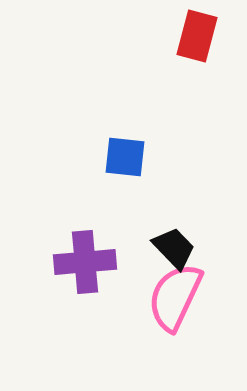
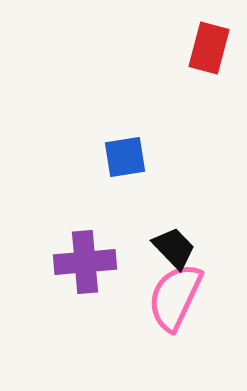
red rectangle: moved 12 px right, 12 px down
blue square: rotated 15 degrees counterclockwise
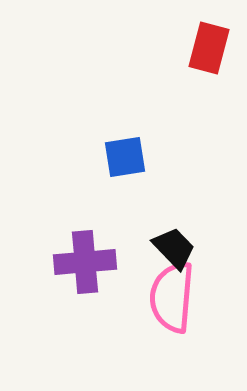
pink semicircle: moved 3 px left; rotated 20 degrees counterclockwise
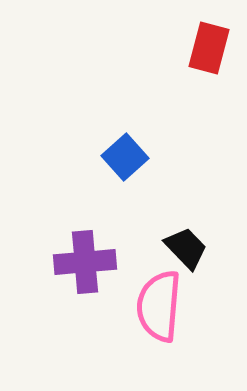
blue square: rotated 33 degrees counterclockwise
black trapezoid: moved 12 px right
pink semicircle: moved 13 px left, 9 px down
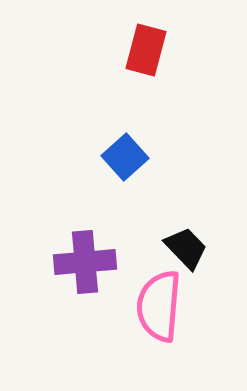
red rectangle: moved 63 px left, 2 px down
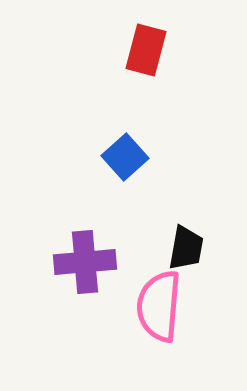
black trapezoid: rotated 54 degrees clockwise
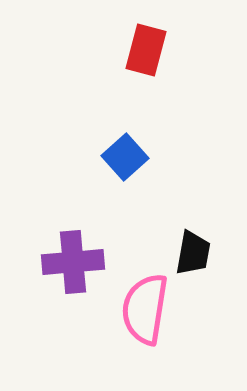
black trapezoid: moved 7 px right, 5 px down
purple cross: moved 12 px left
pink semicircle: moved 14 px left, 3 px down; rotated 4 degrees clockwise
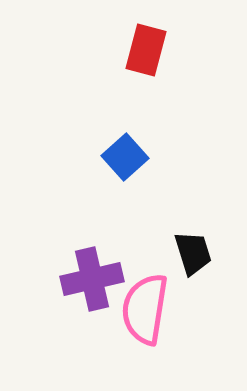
black trapezoid: rotated 27 degrees counterclockwise
purple cross: moved 19 px right, 17 px down; rotated 8 degrees counterclockwise
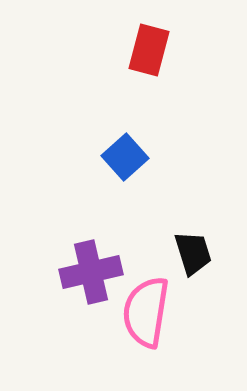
red rectangle: moved 3 px right
purple cross: moved 1 px left, 7 px up
pink semicircle: moved 1 px right, 3 px down
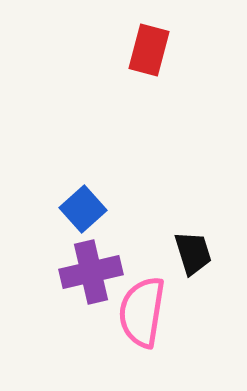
blue square: moved 42 px left, 52 px down
pink semicircle: moved 4 px left
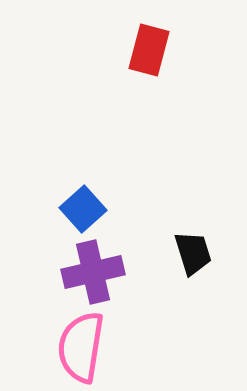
purple cross: moved 2 px right
pink semicircle: moved 61 px left, 35 px down
